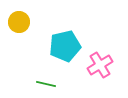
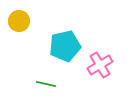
yellow circle: moved 1 px up
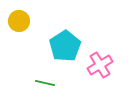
cyan pentagon: rotated 20 degrees counterclockwise
green line: moved 1 px left, 1 px up
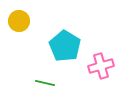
cyan pentagon: rotated 8 degrees counterclockwise
pink cross: moved 1 px right, 1 px down; rotated 15 degrees clockwise
